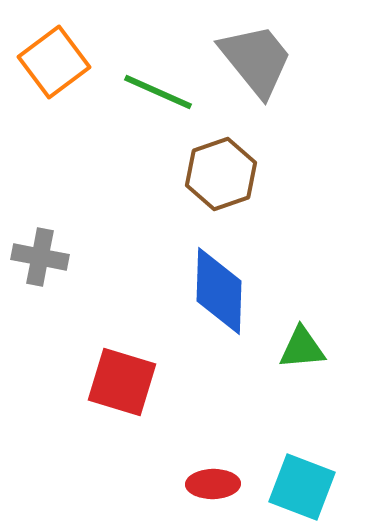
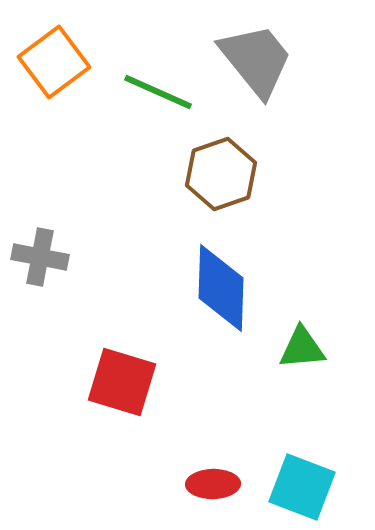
blue diamond: moved 2 px right, 3 px up
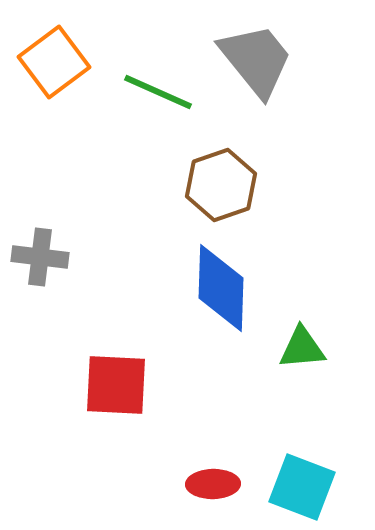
brown hexagon: moved 11 px down
gray cross: rotated 4 degrees counterclockwise
red square: moved 6 px left, 3 px down; rotated 14 degrees counterclockwise
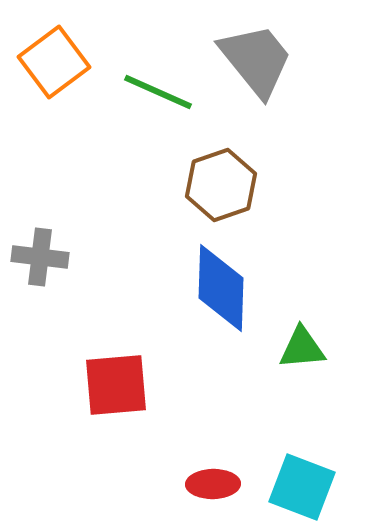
red square: rotated 8 degrees counterclockwise
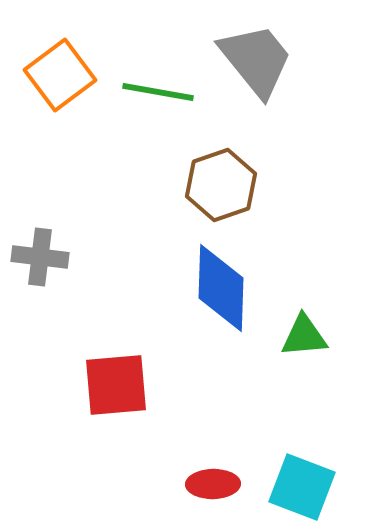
orange square: moved 6 px right, 13 px down
green line: rotated 14 degrees counterclockwise
green triangle: moved 2 px right, 12 px up
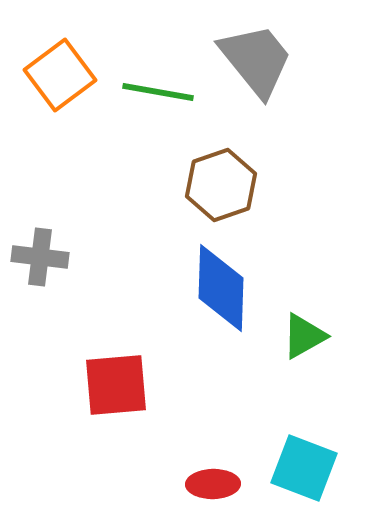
green triangle: rotated 24 degrees counterclockwise
cyan square: moved 2 px right, 19 px up
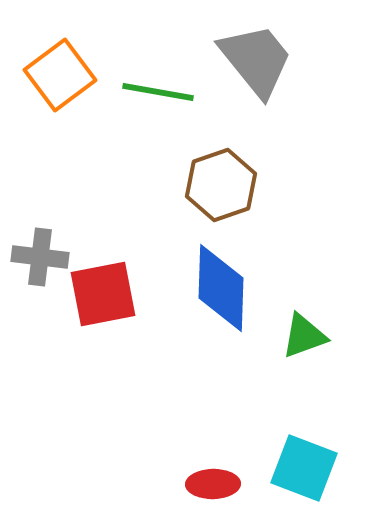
green triangle: rotated 9 degrees clockwise
red square: moved 13 px left, 91 px up; rotated 6 degrees counterclockwise
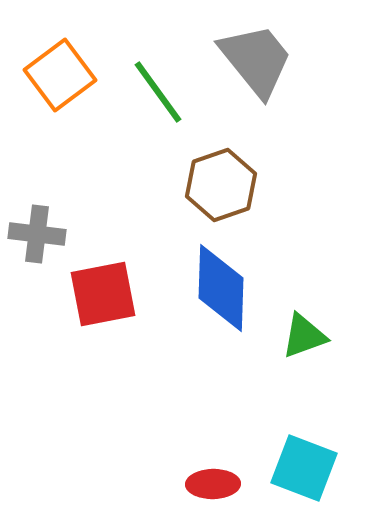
green line: rotated 44 degrees clockwise
gray cross: moved 3 px left, 23 px up
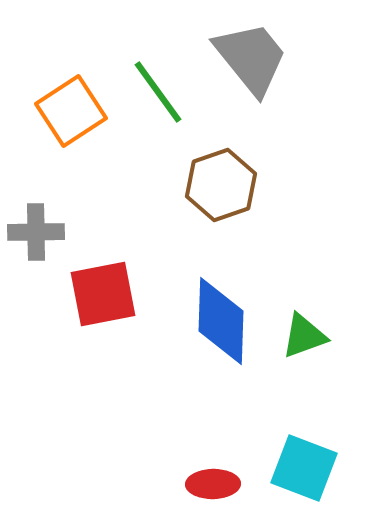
gray trapezoid: moved 5 px left, 2 px up
orange square: moved 11 px right, 36 px down; rotated 4 degrees clockwise
gray cross: moved 1 px left, 2 px up; rotated 8 degrees counterclockwise
blue diamond: moved 33 px down
